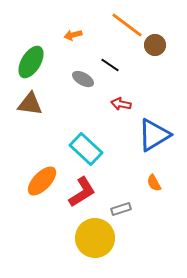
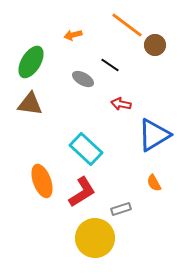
orange ellipse: rotated 64 degrees counterclockwise
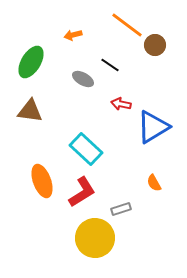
brown triangle: moved 7 px down
blue triangle: moved 1 px left, 8 px up
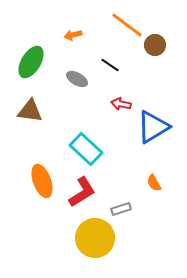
gray ellipse: moved 6 px left
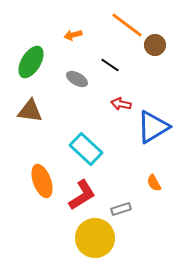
red L-shape: moved 3 px down
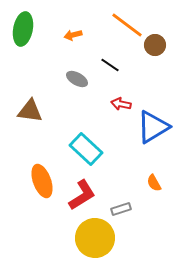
green ellipse: moved 8 px left, 33 px up; rotated 20 degrees counterclockwise
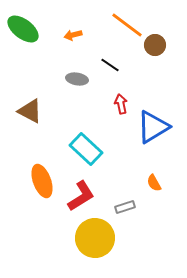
green ellipse: rotated 64 degrees counterclockwise
gray ellipse: rotated 20 degrees counterclockwise
red arrow: rotated 66 degrees clockwise
brown triangle: rotated 20 degrees clockwise
red L-shape: moved 1 px left, 1 px down
gray rectangle: moved 4 px right, 2 px up
